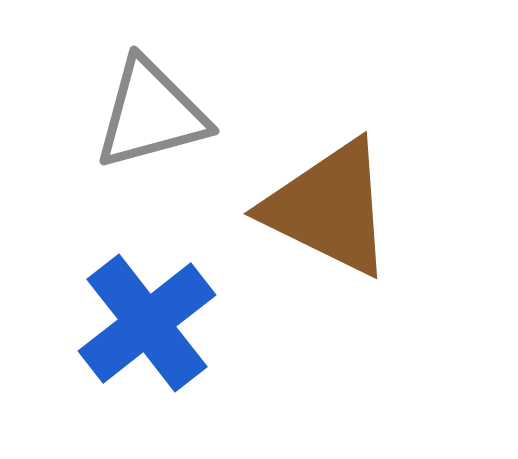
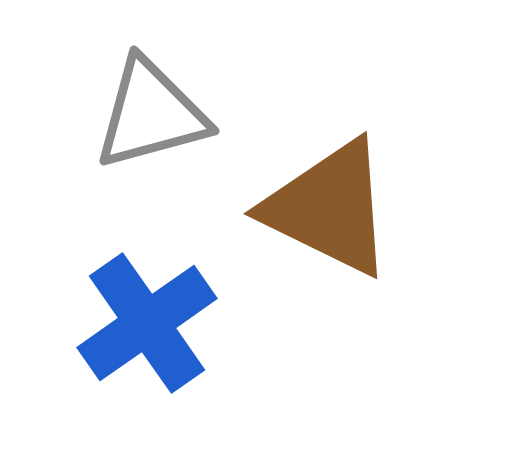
blue cross: rotated 3 degrees clockwise
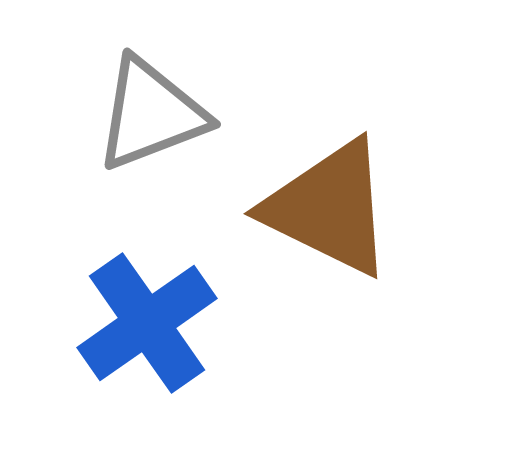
gray triangle: rotated 6 degrees counterclockwise
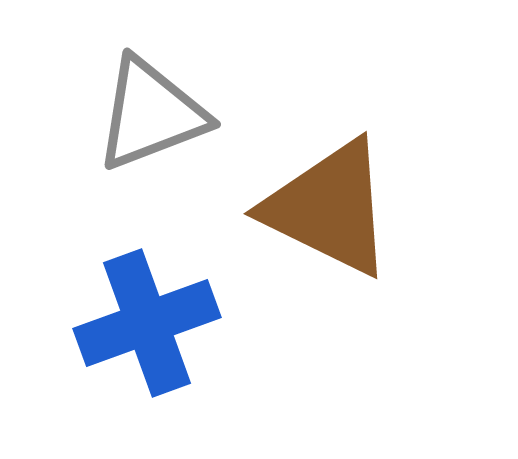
blue cross: rotated 15 degrees clockwise
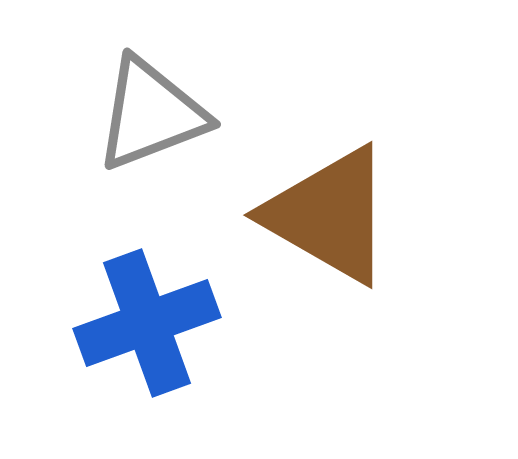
brown triangle: moved 7 px down; rotated 4 degrees clockwise
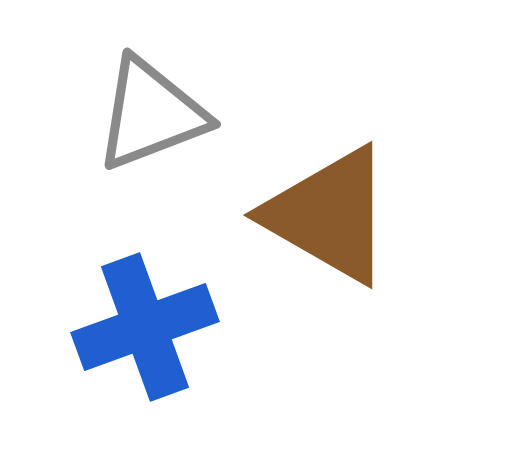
blue cross: moved 2 px left, 4 px down
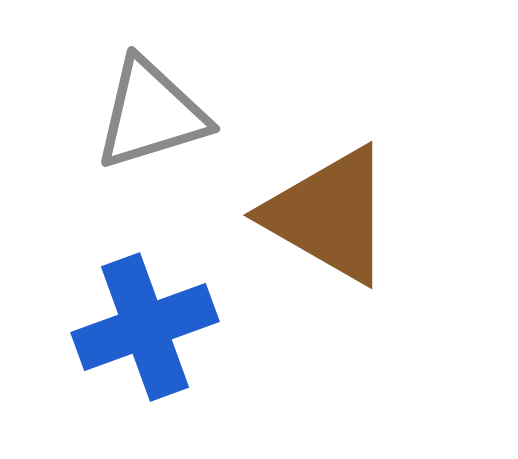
gray triangle: rotated 4 degrees clockwise
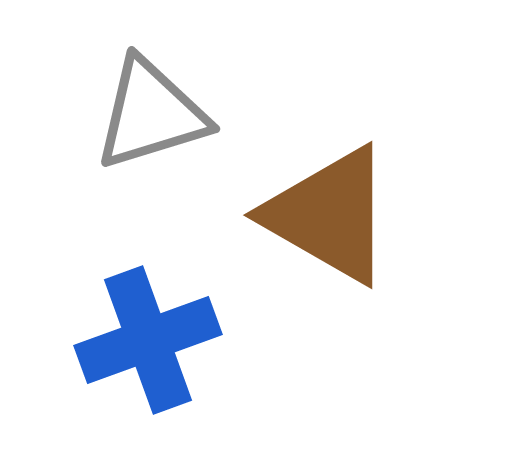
blue cross: moved 3 px right, 13 px down
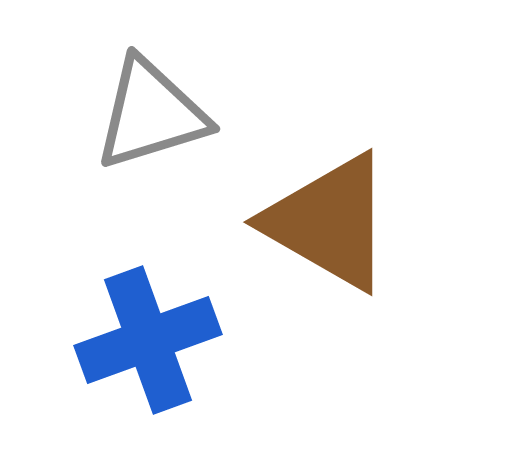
brown triangle: moved 7 px down
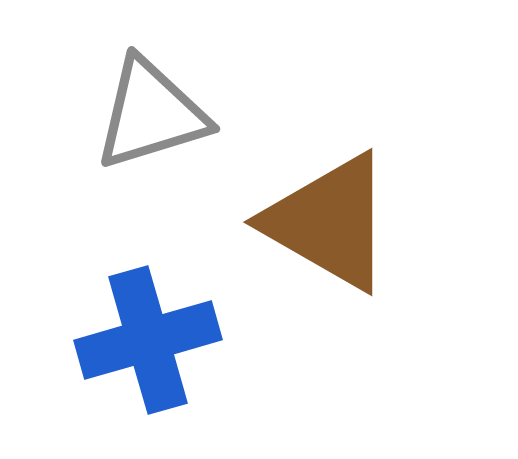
blue cross: rotated 4 degrees clockwise
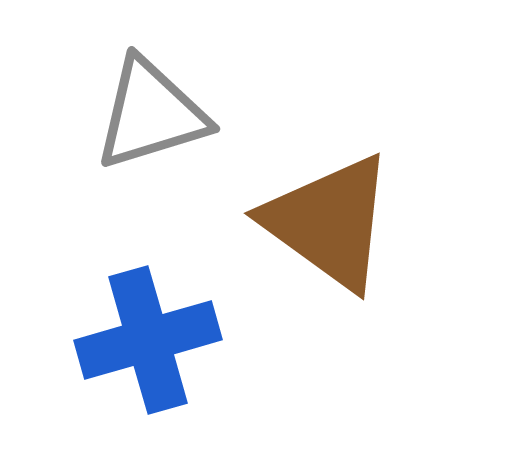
brown triangle: rotated 6 degrees clockwise
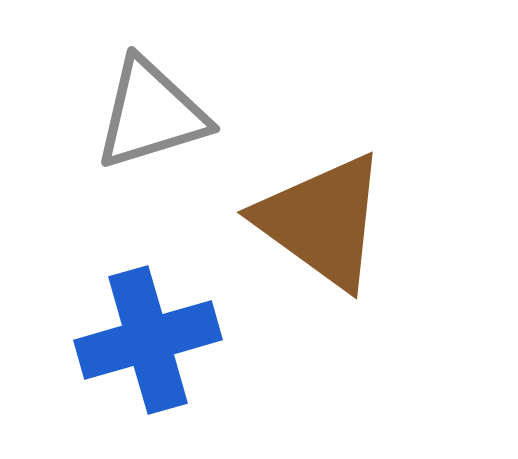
brown triangle: moved 7 px left, 1 px up
